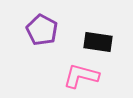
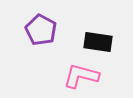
purple pentagon: moved 1 px left
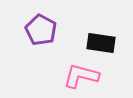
black rectangle: moved 3 px right, 1 px down
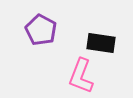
pink L-shape: rotated 84 degrees counterclockwise
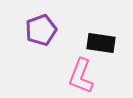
purple pentagon: rotated 24 degrees clockwise
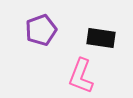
black rectangle: moved 5 px up
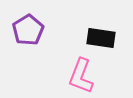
purple pentagon: moved 13 px left; rotated 12 degrees counterclockwise
